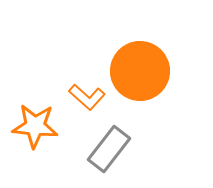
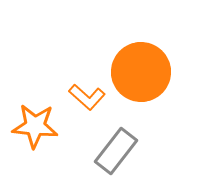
orange circle: moved 1 px right, 1 px down
gray rectangle: moved 7 px right, 2 px down
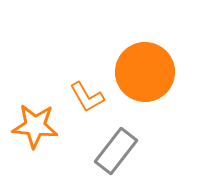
orange circle: moved 4 px right
orange L-shape: rotated 18 degrees clockwise
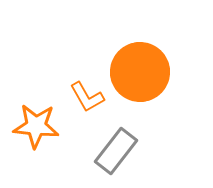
orange circle: moved 5 px left
orange star: moved 1 px right
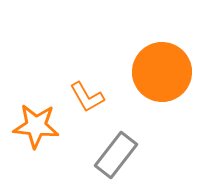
orange circle: moved 22 px right
gray rectangle: moved 4 px down
